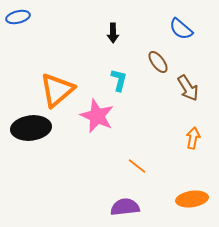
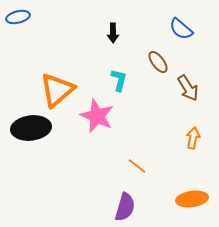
purple semicircle: rotated 112 degrees clockwise
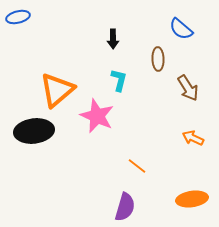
black arrow: moved 6 px down
brown ellipse: moved 3 px up; rotated 35 degrees clockwise
black ellipse: moved 3 px right, 3 px down
orange arrow: rotated 75 degrees counterclockwise
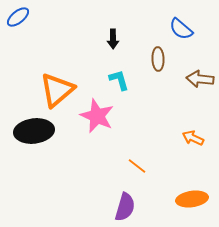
blue ellipse: rotated 25 degrees counterclockwise
cyan L-shape: rotated 30 degrees counterclockwise
brown arrow: moved 12 px right, 9 px up; rotated 128 degrees clockwise
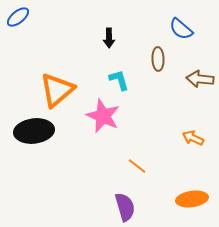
black arrow: moved 4 px left, 1 px up
pink star: moved 6 px right
purple semicircle: rotated 32 degrees counterclockwise
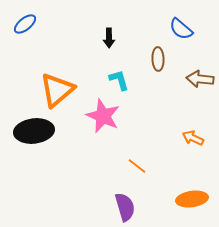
blue ellipse: moved 7 px right, 7 px down
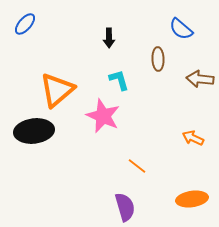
blue ellipse: rotated 10 degrees counterclockwise
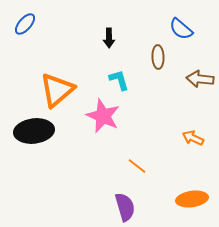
brown ellipse: moved 2 px up
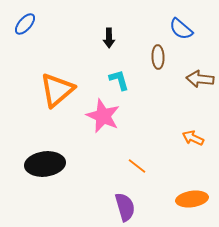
black ellipse: moved 11 px right, 33 px down
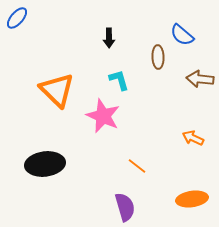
blue ellipse: moved 8 px left, 6 px up
blue semicircle: moved 1 px right, 6 px down
orange triangle: rotated 36 degrees counterclockwise
